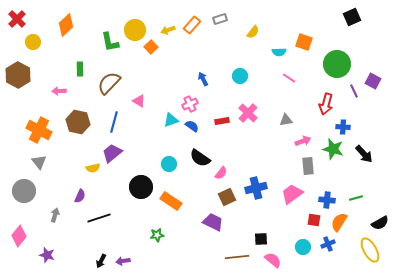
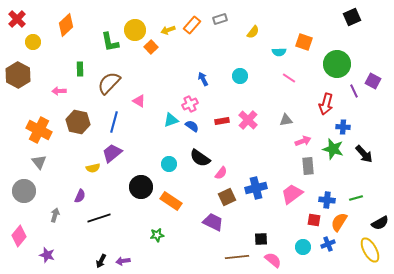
pink cross at (248, 113): moved 7 px down
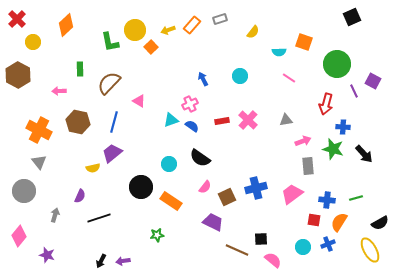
pink semicircle at (221, 173): moved 16 px left, 14 px down
brown line at (237, 257): moved 7 px up; rotated 30 degrees clockwise
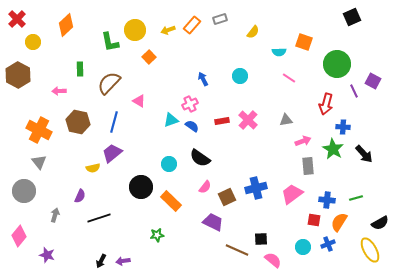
orange square at (151, 47): moved 2 px left, 10 px down
green star at (333, 149): rotated 15 degrees clockwise
orange rectangle at (171, 201): rotated 10 degrees clockwise
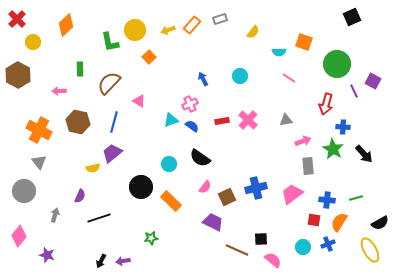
green star at (157, 235): moved 6 px left, 3 px down
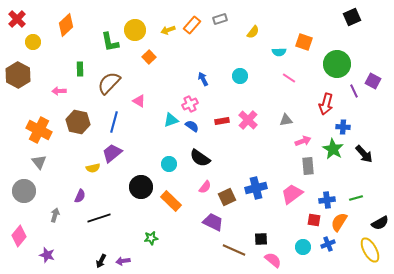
blue cross at (327, 200): rotated 14 degrees counterclockwise
brown line at (237, 250): moved 3 px left
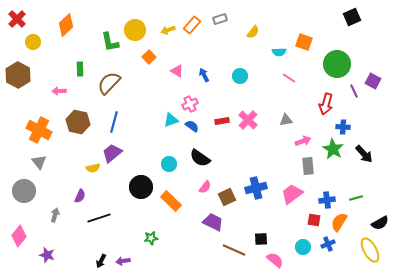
blue arrow at (203, 79): moved 1 px right, 4 px up
pink triangle at (139, 101): moved 38 px right, 30 px up
pink semicircle at (273, 260): moved 2 px right
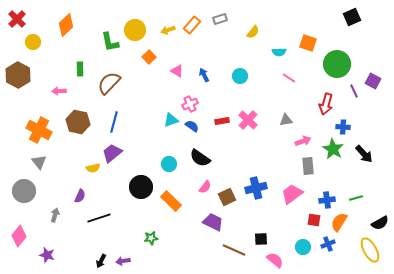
orange square at (304, 42): moved 4 px right, 1 px down
